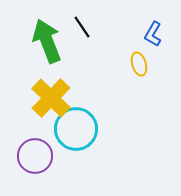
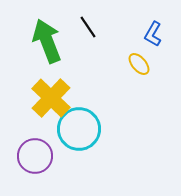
black line: moved 6 px right
yellow ellipse: rotated 25 degrees counterclockwise
cyan circle: moved 3 px right
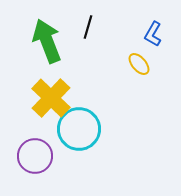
black line: rotated 50 degrees clockwise
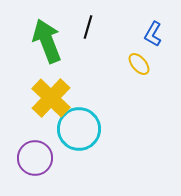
purple circle: moved 2 px down
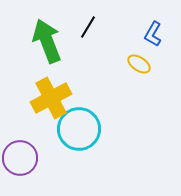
black line: rotated 15 degrees clockwise
yellow ellipse: rotated 15 degrees counterclockwise
yellow cross: rotated 18 degrees clockwise
purple circle: moved 15 px left
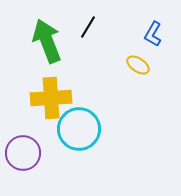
yellow ellipse: moved 1 px left, 1 px down
yellow cross: rotated 24 degrees clockwise
purple circle: moved 3 px right, 5 px up
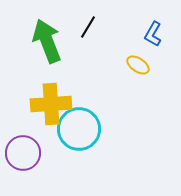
yellow cross: moved 6 px down
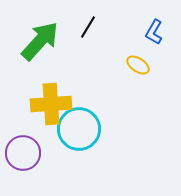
blue L-shape: moved 1 px right, 2 px up
green arrow: moved 7 px left; rotated 63 degrees clockwise
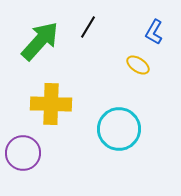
yellow cross: rotated 6 degrees clockwise
cyan circle: moved 40 px right
